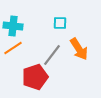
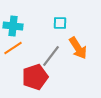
orange arrow: moved 1 px left, 1 px up
gray line: moved 1 px left, 1 px down
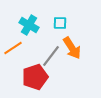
cyan cross: moved 16 px right, 1 px up; rotated 24 degrees clockwise
orange arrow: moved 6 px left
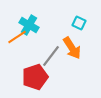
cyan square: moved 19 px right; rotated 24 degrees clockwise
orange line: moved 4 px right, 11 px up
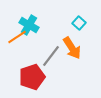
cyan square: rotated 16 degrees clockwise
red pentagon: moved 3 px left
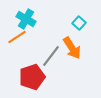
cyan cross: moved 3 px left, 6 px up
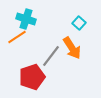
cyan cross: rotated 12 degrees counterclockwise
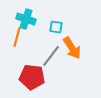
cyan square: moved 23 px left, 4 px down; rotated 32 degrees counterclockwise
orange line: rotated 42 degrees counterclockwise
red pentagon: rotated 25 degrees clockwise
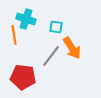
orange line: moved 3 px left, 2 px up; rotated 24 degrees counterclockwise
red pentagon: moved 9 px left
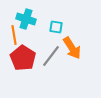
red pentagon: moved 19 px up; rotated 25 degrees clockwise
